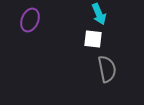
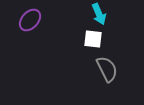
purple ellipse: rotated 20 degrees clockwise
gray semicircle: rotated 16 degrees counterclockwise
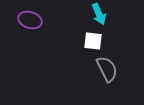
purple ellipse: rotated 65 degrees clockwise
white square: moved 2 px down
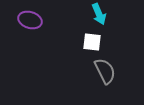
white square: moved 1 px left, 1 px down
gray semicircle: moved 2 px left, 2 px down
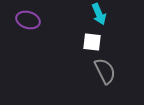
purple ellipse: moved 2 px left
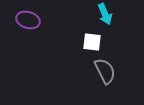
cyan arrow: moved 6 px right
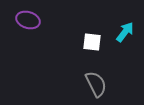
cyan arrow: moved 20 px right, 18 px down; rotated 120 degrees counterclockwise
gray semicircle: moved 9 px left, 13 px down
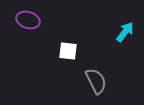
white square: moved 24 px left, 9 px down
gray semicircle: moved 3 px up
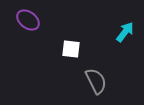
purple ellipse: rotated 20 degrees clockwise
white square: moved 3 px right, 2 px up
